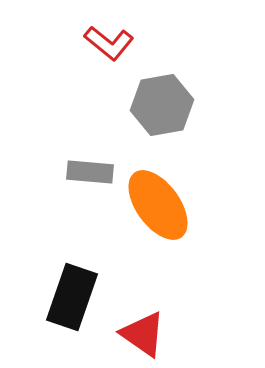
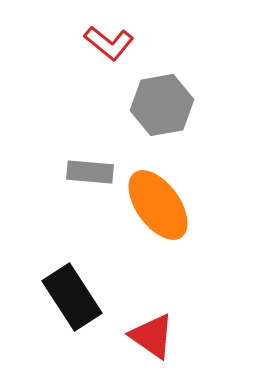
black rectangle: rotated 52 degrees counterclockwise
red triangle: moved 9 px right, 2 px down
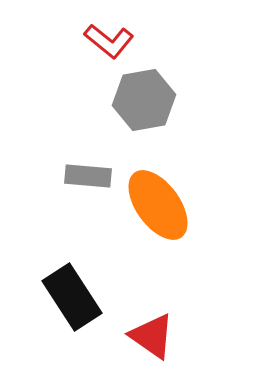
red L-shape: moved 2 px up
gray hexagon: moved 18 px left, 5 px up
gray rectangle: moved 2 px left, 4 px down
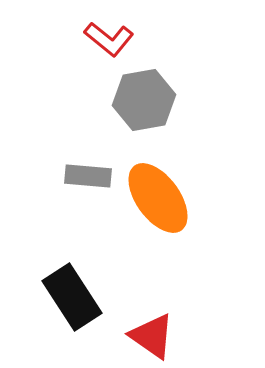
red L-shape: moved 2 px up
orange ellipse: moved 7 px up
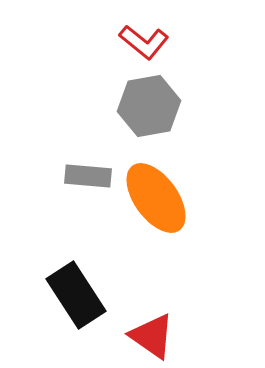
red L-shape: moved 35 px right, 3 px down
gray hexagon: moved 5 px right, 6 px down
orange ellipse: moved 2 px left
black rectangle: moved 4 px right, 2 px up
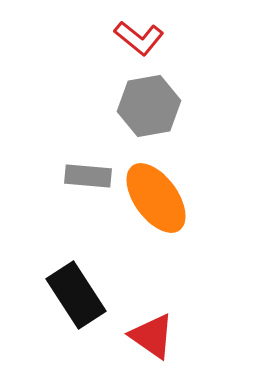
red L-shape: moved 5 px left, 4 px up
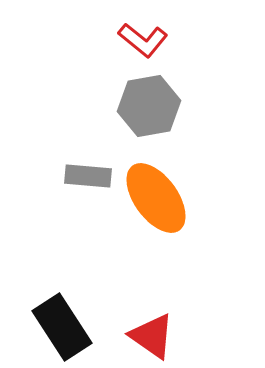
red L-shape: moved 4 px right, 2 px down
black rectangle: moved 14 px left, 32 px down
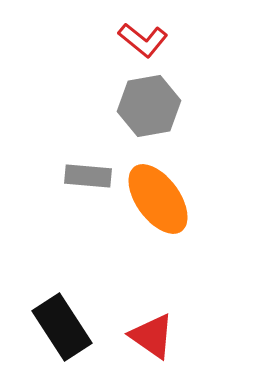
orange ellipse: moved 2 px right, 1 px down
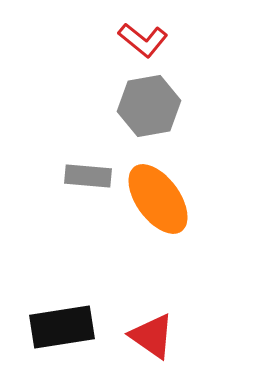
black rectangle: rotated 66 degrees counterclockwise
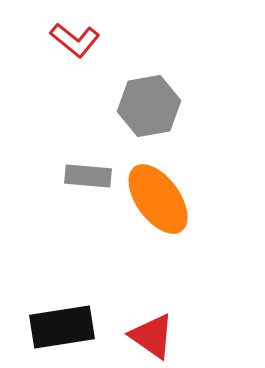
red L-shape: moved 68 px left
